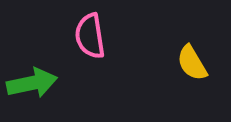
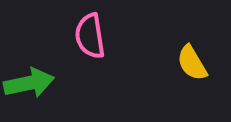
green arrow: moved 3 px left
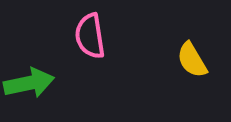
yellow semicircle: moved 3 px up
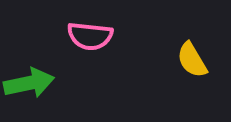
pink semicircle: rotated 75 degrees counterclockwise
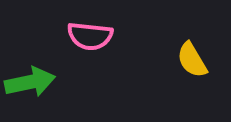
green arrow: moved 1 px right, 1 px up
